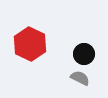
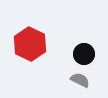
gray semicircle: moved 2 px down
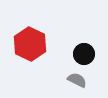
gray semicircle: moved 3 px left
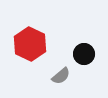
gray semicircle: moved 16 px left, 4 px up; rotated 114 degrees clockwise
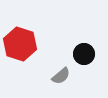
red hexagon: moved 10 px left; rotated 8 degrees counterclockwise
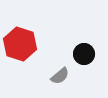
gray semicircle: moved 1 px left
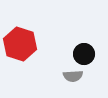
gray semicircle: moved 13 px right; rotated 36 degrees clockwise
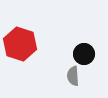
gray semicircle: rotated 90 degrees clockwise
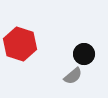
gray semicircle: rotated 126 degrees counterclockwise
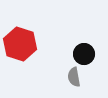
gray semicircle: moved 1 px right, 1 px down; rotated 120 degrees clockwise
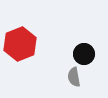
red hexagon: rotated 20 degrees clockwise
